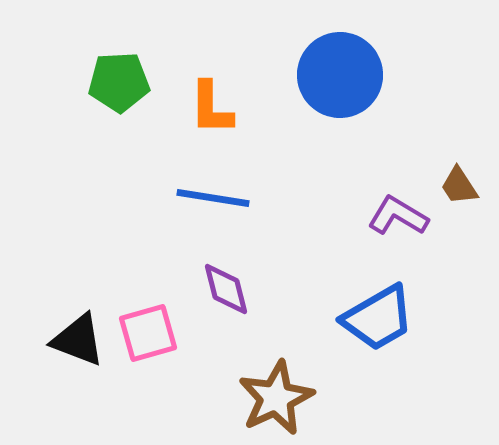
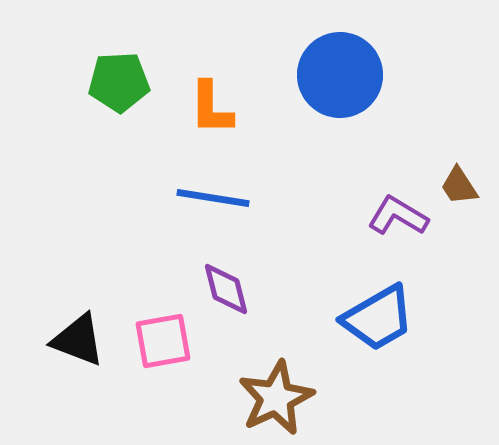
pink square: moved 15 px right, 8 px down; rotated 6 degrees clockwise
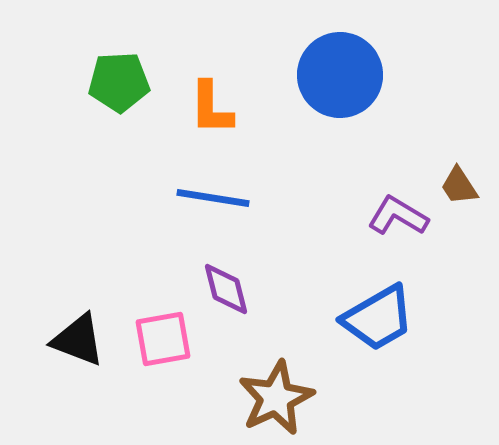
pink square: moved 2 px up
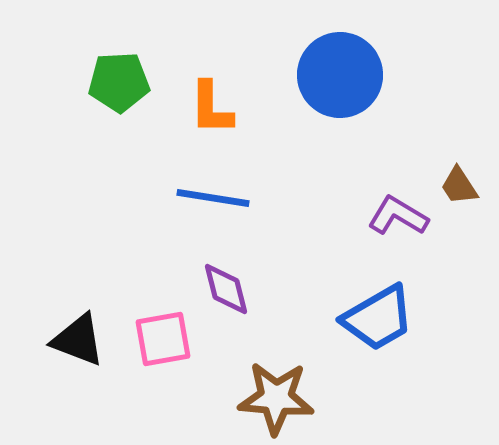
brown star: rotated 30 degrees clockwise
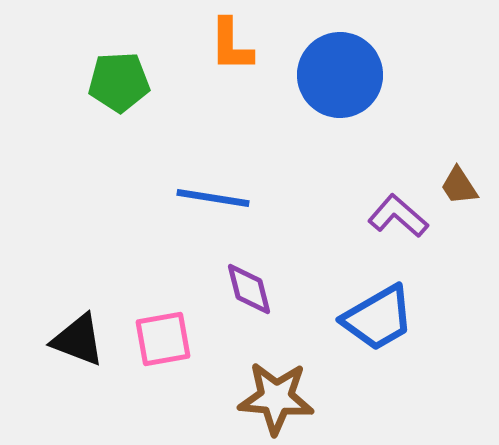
orange L-shape: moved 20 px right, 63 px up
purple L-shape: rotated 10 degrees clockwise
purple diamond: moved 23 px right
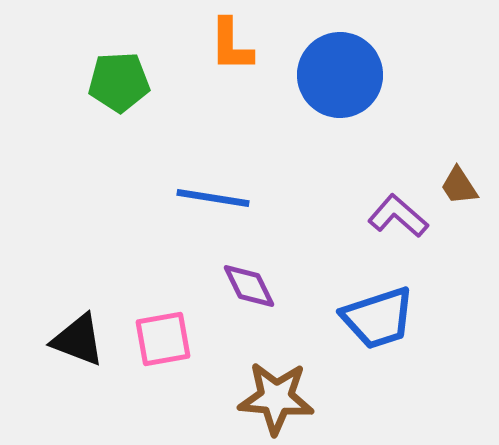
purple diamond: moved 3 px up; rotated 12 degrees counterclockwise
blue trapezoid: rotated 12 degrees clockwise
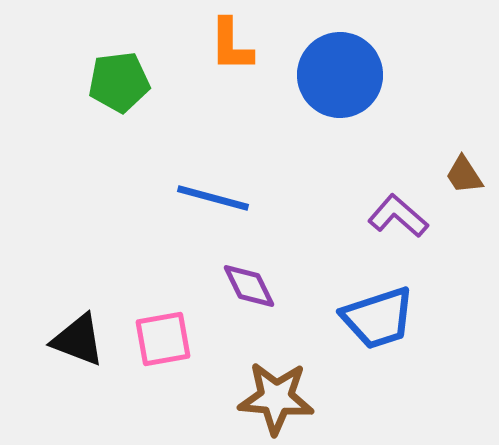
green pentagon: rotated 4 degrees counterclockwise
brown trapezoid: moved 5 px right, 11 px up
blue line: rotated 6 degrees clockwise
